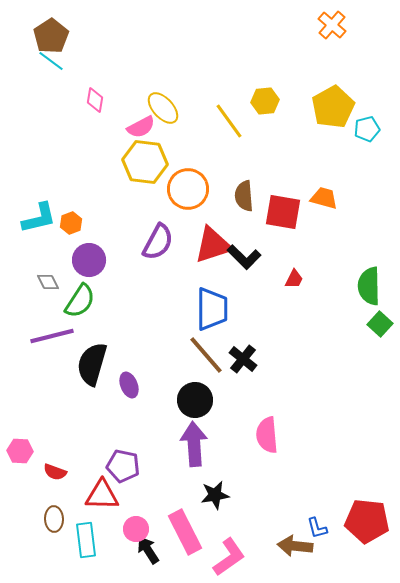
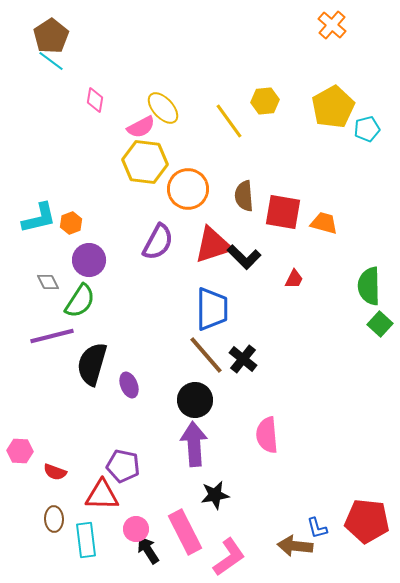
orange trapezoid at (324, 198): moved 25 px down
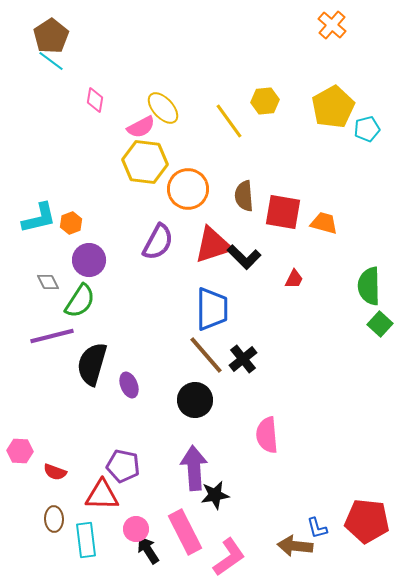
black cross at (243, 359): rotated 12 degrees clockwise
purple arrow at (194, 444): moved 24 px down
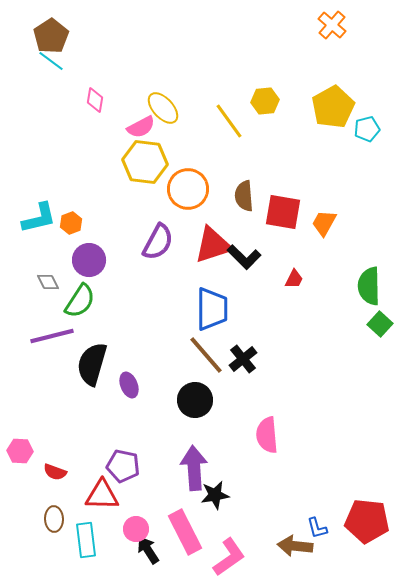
orange trapezoid at (324, 223): rotated 76 degrees counterclockwise
